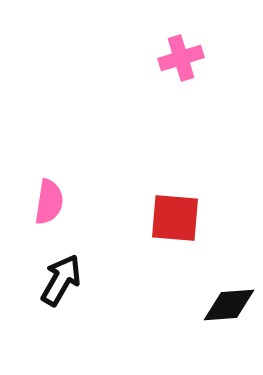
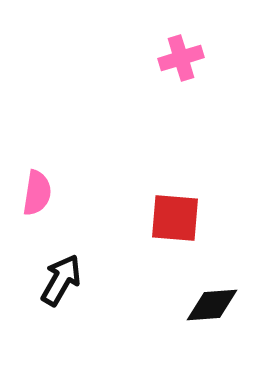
pink semicircle: moved 12 px left, 9 px up
black diamond: moved 17 px left
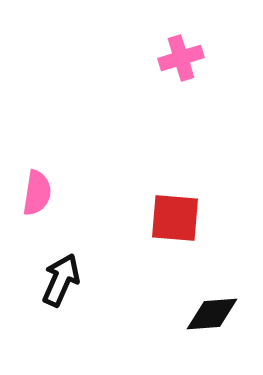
black arrow: rotated 6 degrees counterclockwise
black diamond: moved 9 px down
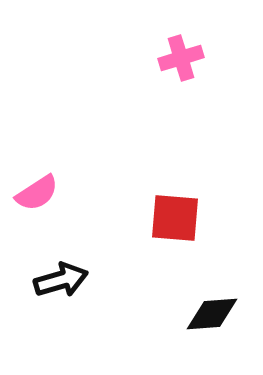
pink semicircle: rotated 48 degrees clockwise
black arrow: rotated 50 degrees clockwise
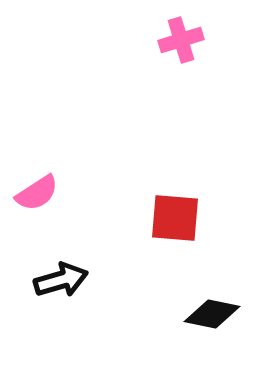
pink cross: moved 18 px up
black diamond: rotated 16 degrees clockwise
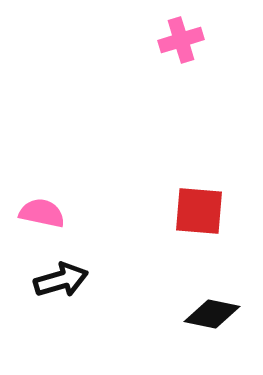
pink semicircle: moved 5 px right, 20 px down; rotated 135 degrees counterclockwise
red square: moved 24 px right, 7 px up
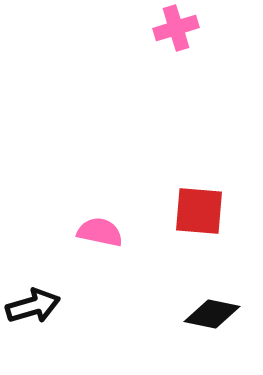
pink cross: moved 5 px left, 12 px up
pink semicircle: moved 58 px right, 19 px down
black arrow: moved 28 px left, 26 px down
